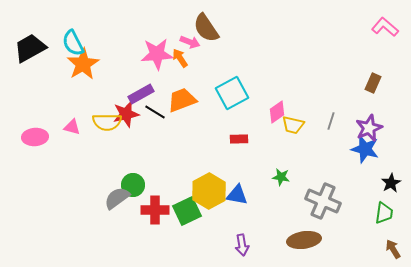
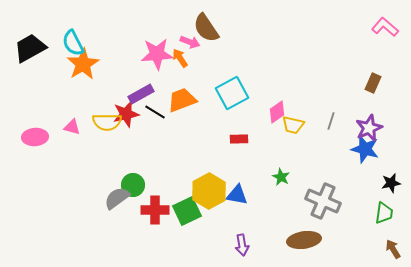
green star: rotated 18 degrees clockwise
black star: rotated 18 degrees clockwise
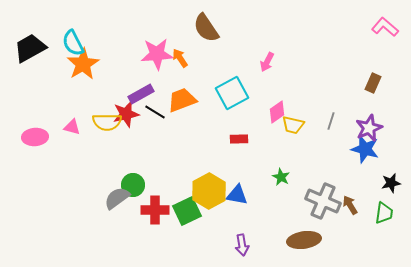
pink arrow: moved 77 px right, 20 px down; rotated 96 degrees clockwise
brown arrow: moved 43 px left, 44 px up
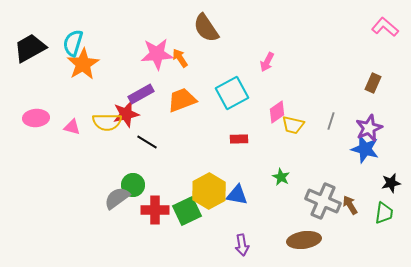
cyan semicircle: rotated 44 degrees clockwise
black line: moved 8 px left, 30 px down
pink ellipse: moved 1 px right, 19 px up
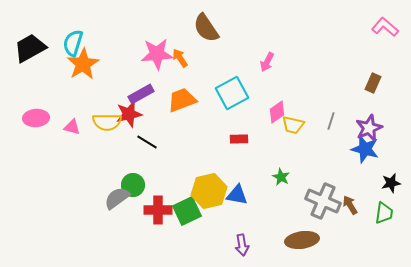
red star: moved 3 px right
yellow hexagon: rotated 16 degrees clockwise
red cross: moved 3 px right
brown ellipse: moved 2 px left
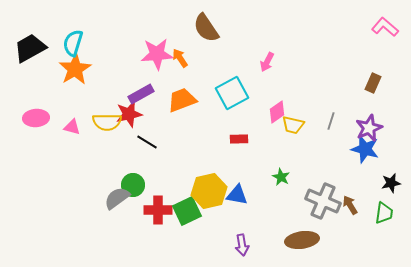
orange star: moved 8 px left, 5 px down
